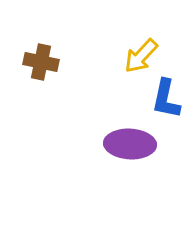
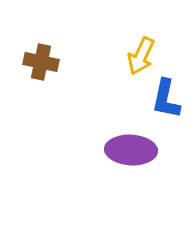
yellow arrow: rotated 18 degrees counterclockwise
purple ellipse: moved 1 px right, 6 px down
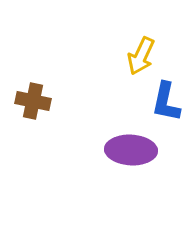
brown cross: moved 8 px left, 39 px down
blue L-shape: moved 3 px down
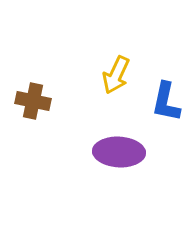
yellow arrow: moved 25 px left, 19 px down
purple ellipse: moved 12 px left, 2 px down
